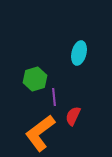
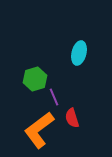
purple line: rotated 18 degrees counterclockwise
red semicircle: moved 1 px left, 2 px down; rotated 42 degrees counterclockwise
orange L-shape: moved 1 px left, 3 px up
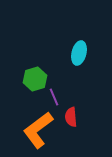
red semicircle: moved 1 px left, 1 px up; rotated 12 degrees clockwise
orange L-shape: moved 1 px left
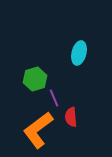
purple line: moved 1 px down
